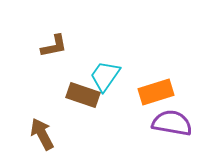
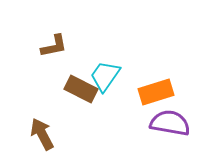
brown rectangle: moved 2 px left, 6 px up; rotated 8 degrees clockwise
purple semicircle: moved 2 px left
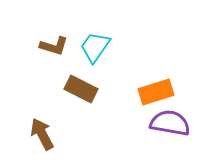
brown L-shape: rotated 28 degrees clockwise
cyan trapezoid: moved 10 px left, 29 px up
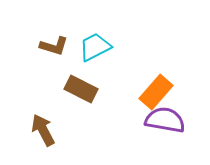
cyan trapezoid: rotated 28 degrees clockwise
orange rectangle: rotated 32 degrees counterclockwise
purple semicircle: moved 5 px left, 3 px up
brown arrow: moved 1 px right, 4 px up
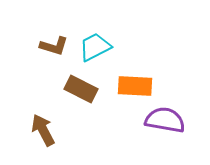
orange rectangle: moved 21 px left, 6 px up; rotated 52 degrees clockwise
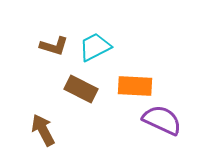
purple semicircle: moved 3 px left; rotated 15 degrees clockwise
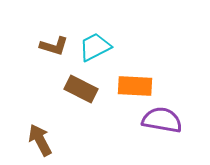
purple semicircle: rotated 15 degrees counterclockwise
brown arrow: moved 3 px left, 10 px down
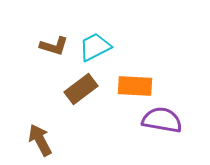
brown rectangle: rotated 64 degrees counterclockwise
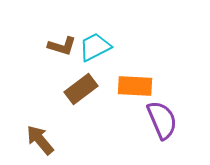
brown L-shape: moved 8 px right
purple semicircle: rotated 57 degrees clockwise
brown arrow: rotated 12 degrees counterclockwise
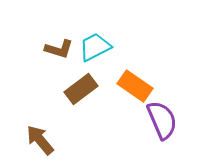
brown L-shape: moved 3 px left, 3 px down
orange rectangle: rotated 32 degrees clockwise
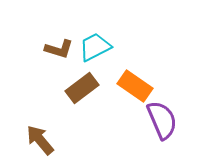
brown rectangle: moved 1 px right, 1 px up
